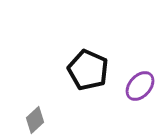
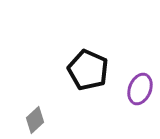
purple ellipse: moved 3 px down; rotated 20 degrees counterclockwise
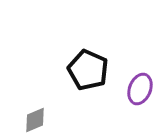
gray diamond: rotated 20 degrees clockwise
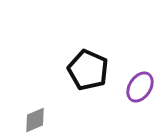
purple ellipse: moved 2 px up; rotated 12 degrees clockwise
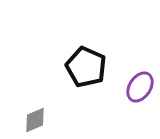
black pentagon: moved 2 px left, 3 px up
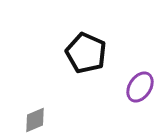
black pentagon: moved 14 px up
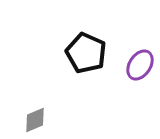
purple ellipse: moved 22 px up
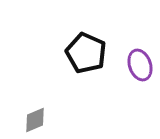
purple ellipse: rotated 52 degrees counterclockwise
